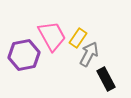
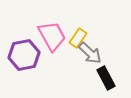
gray arrow: moved 1 px right, 1 px up; rotated 105 degrees clockwise
black rectangle: moved 1 px up
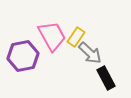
yellow rectangle: moved 2 px left, 1 px up
purple hexagon: moved 1 px left, 1 px down
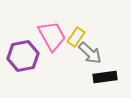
black rectangle: moved 1 px left, 1 px up; rotated 70 degrees counterclockwise
